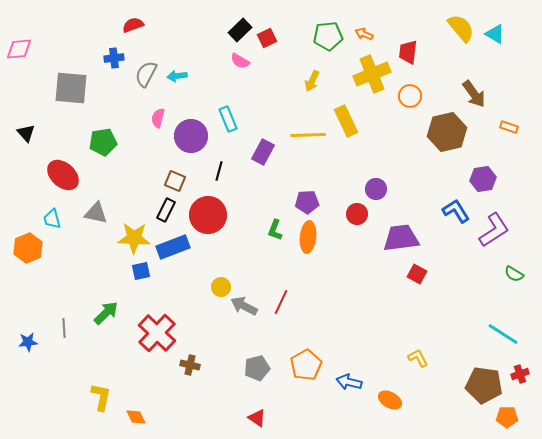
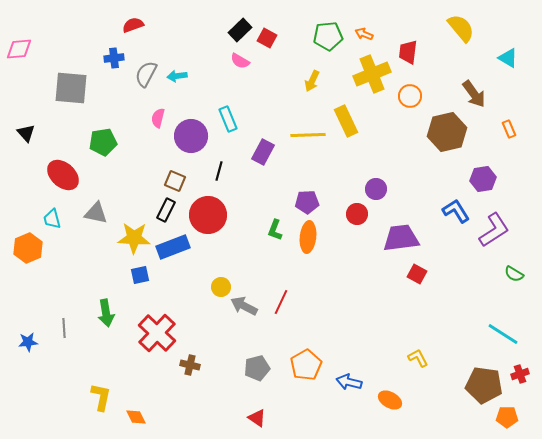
cyan triangle at (495, 34): moved 13 px right, 24 px down
red square at (267, 38): rotated 36 degrees counterclockwise
orange rectangle at (509, 127): moved 2 px down; rotated 48 degrees clockwise
blue square at (141, 271): moved 1 px left, 4 px down
green arrow at (106, 313): rotated 124 degrees clockwise
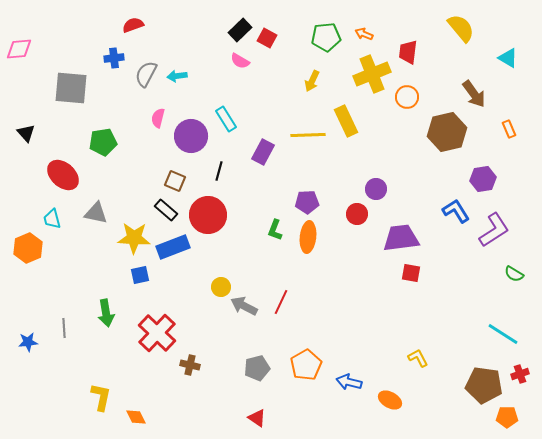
green pentagon at (328, 36): moved 2 px left, 1 px down
orange circle at (410, 96): moved 3 px left, 1 px down
cyan rectangle at (228, 119): moved 2 px left; rotated 10 degrees counterclockwise
black rectangle at (166, 210): rotated 75 degrees counterclockwise
red square at (417, 274): moved 6 px left, 1 px up; rotated 18 degrees counterclockwise
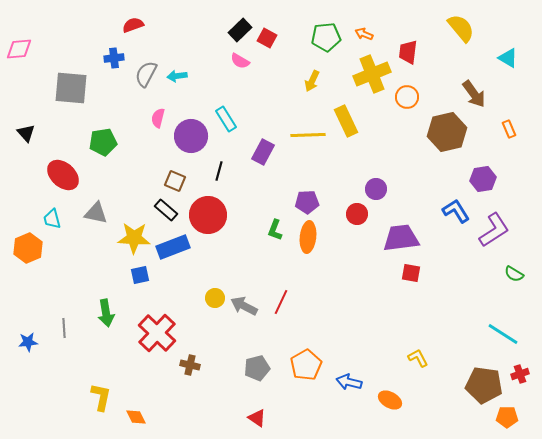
yellow circle at (221, 287): moved 6 px left, 11 px down
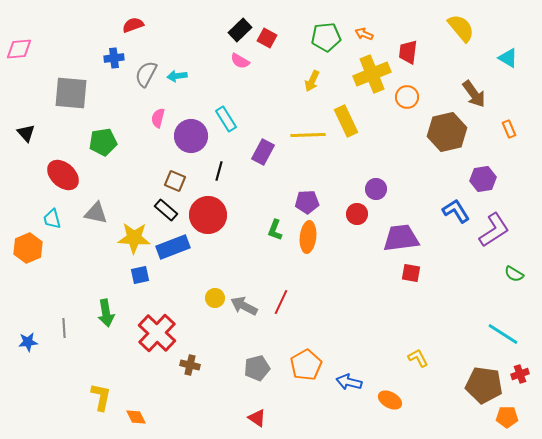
gray square at (71, 88): moved 5 px down
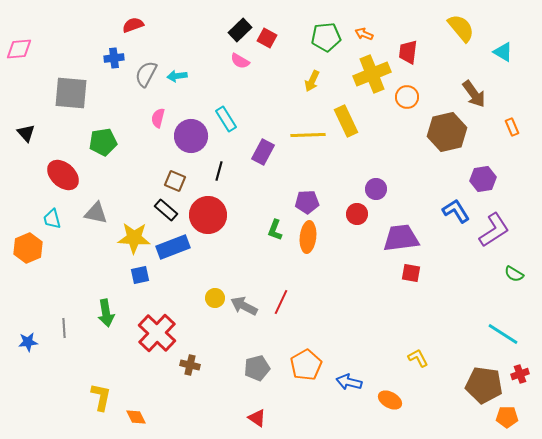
cyan triangle at (508, 58): moved 5 px left, 6 px up
orange rectangle at (509, 129): moved 3 px right, 2 px up
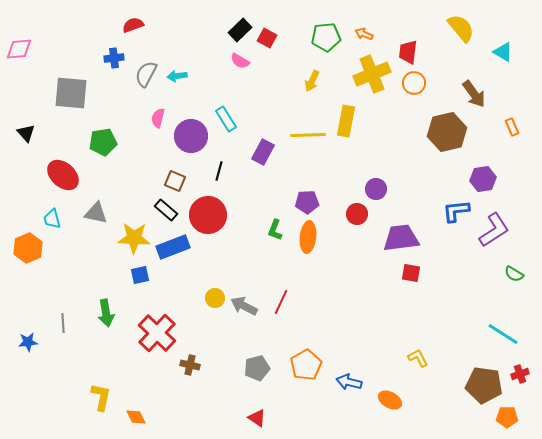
orange circle at (407, 97): moved 7 px right, 14 px up
yellow rectangle at (346, 121): rotated 36 degrees clockwise
blue L-shape at (456, 211): rotated 64 degrees counterclockwise
gray line at (64, 328): moved 1 px left, 5 px up
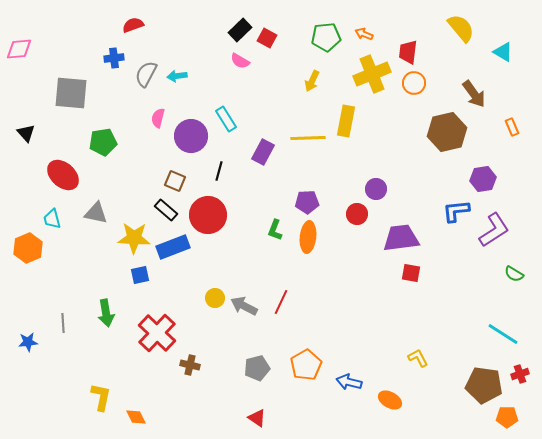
yellow line at (308, 135): moved 3 px down
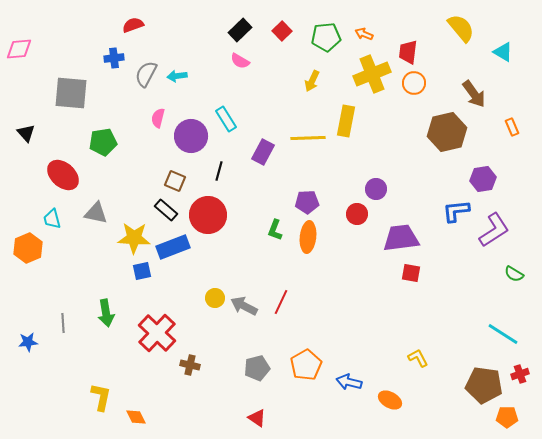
red square at (267, 38): moved 15 px right, 7 px up; rotated 18 degrees clockwise
blue square at (140, 275): moved 2 px right, 4 px up
